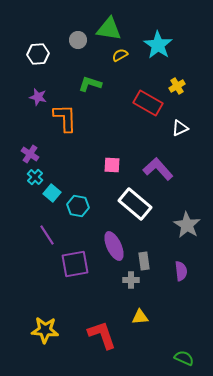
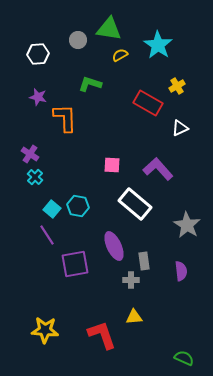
cyan square: moved 16 px down
yellow triangle: moved 6 px left
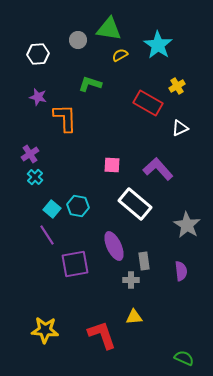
purple cross: rotated 24 degrees clockwise
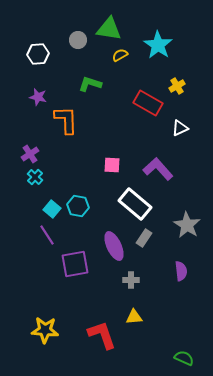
orange L-shape: moved 1 px right, 2 px down
gray rectangle: moved 23 px up; rotated 42 degrees clockwise
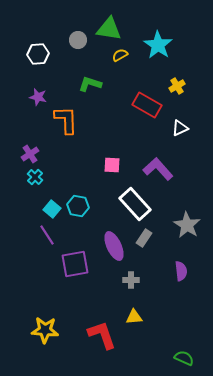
red rectangle: moved 1 px left, 2 px down
white rectangle: rotated 8 degrees clockwise
